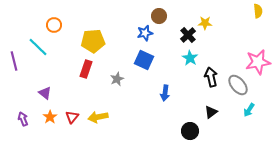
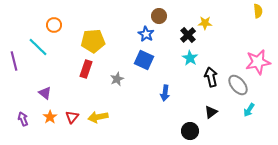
blue star: moved 1 px right, 1 px down; rotated 28 degrees counterclockwise
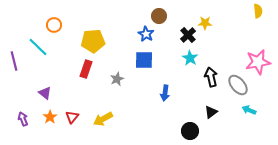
blue square: rotated 24 degrees counterclockwise
cyan arrow: rotated 80 degrees clockwise
yellow arrow: moved 5 px right, 2 px down; rotated 18 degrees counterclockwise
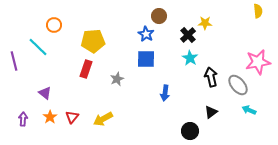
blue square: moved 2 px right, 1 px up
purple arrow: rotated 24 degrees clockwise
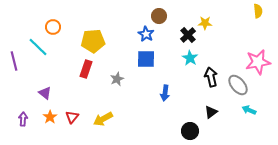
orange circle: moved 1 px left, 2 px down
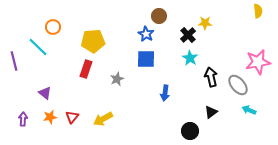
orange star: rotated 24 degrees clockwise
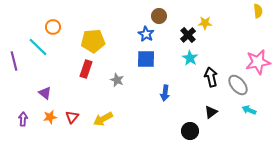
gray star: moved 1 px down; rotated 24 degrees counterclockwise
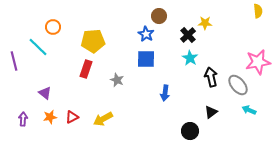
red triangle: rotated 24 degrees clockwise
